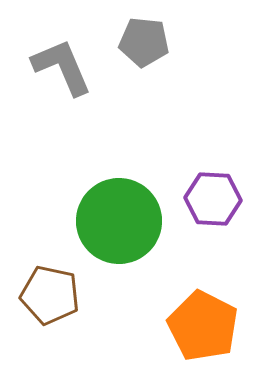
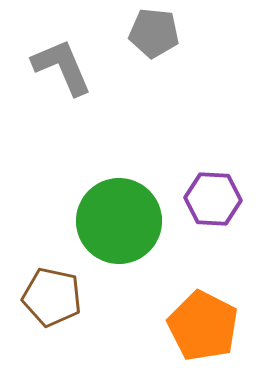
gray pentagon: moved 10 px right, 9 px up
brown pentagon: moved 2 px right, 2 px down
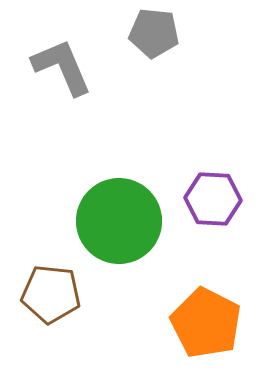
brown pentagon: moved 1 px left, 3 px up; rotated 6 degrees counterclockwise
orange pentagon: moved 3 px right, 3 px up
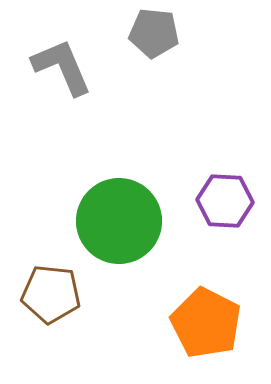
purple hexagon: moved 12 px right, 2 px down
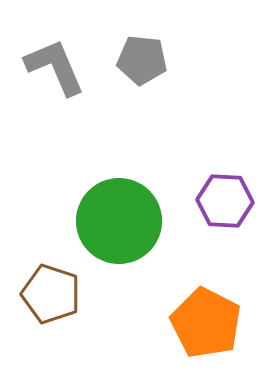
gray pentagon: moved 12 px left, 27 px down
gray L-shape: moved 7 px left
brown pentagon: rotated 12 degrees clockwise
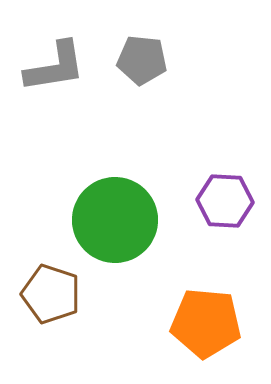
gray L-shape: rotated 104 degrees clockwise
green circle: moved 4 px left, 1 px up
orange pentagon: rotated 22 degrees counterclockwise
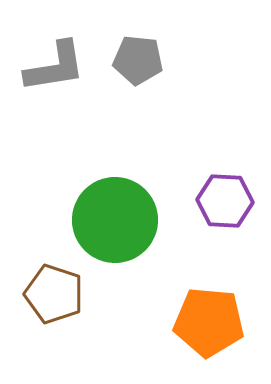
gray pentagon: moved 4 px left
brown pentagon: moved 3 px right
orange pentagon: moved 3 px right, 1 px up
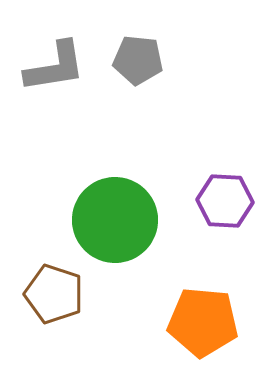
orange pentagon: moved 6 px left
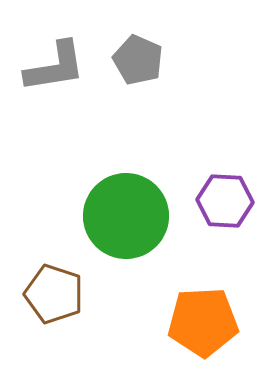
gray pentagon: rotated 18 degrees clockwise
green circle: moved 11 px right, 4 px up
orange pentagon: rotated 8 degrees counterclockwise
